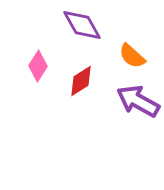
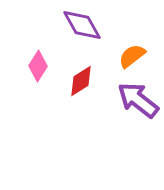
orange semicircle: rotated 100 degrees clockwise
purple arrow: moved 1 px up; rotated 9 degrees clockwise
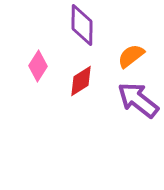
purple diamond: rotated 30 degrees clockwise
orange semicircle: moved 1 px left
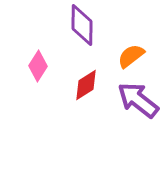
red diamond: moved 5 px right, 4 px down
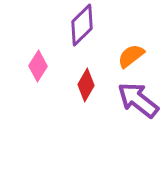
purple diamond: rotated 45 degrees clockwise
red diamond: rotated 28 degrees counterclockwise
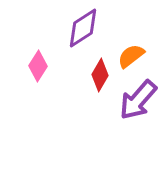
purple diamond: moved 1 px right, 3 px down; rotated 12 degrees clockwise
red diamond: moved 14 px right, 10 px up
purple arrow: rotated 87 degrees counterclockwise
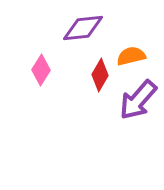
purple diamond: rotated 27 degrees clockwise
orange semicircle: rotated 24 degrees clockwise
pink diamond: moved 3 px right, 4 px down
